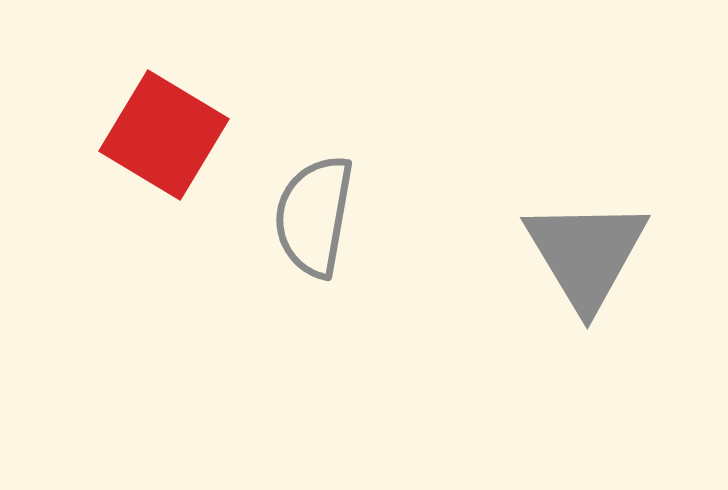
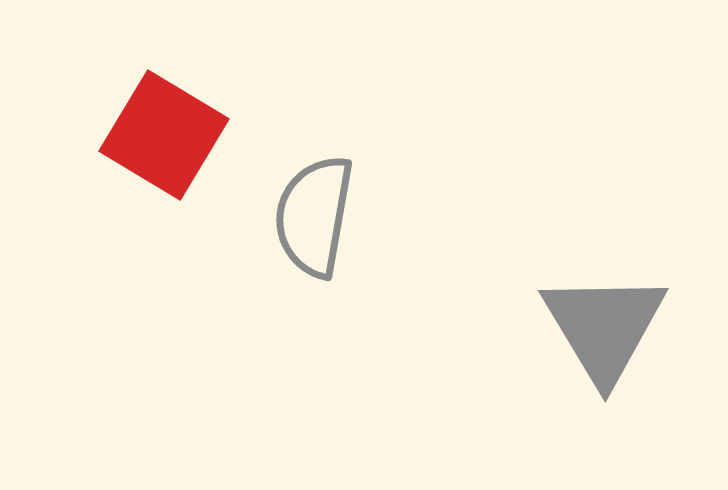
gray triangle: moved 18 px right, 73 px down
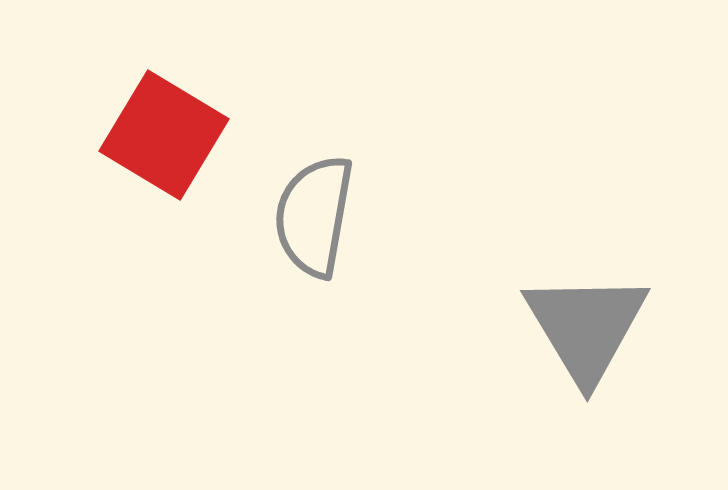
gray triangle: moved 18 px left
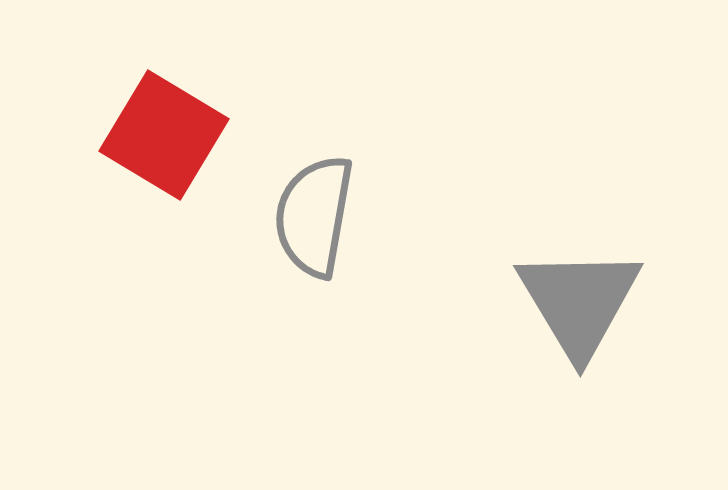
gray triangle: moved 7 px left, 25 px up
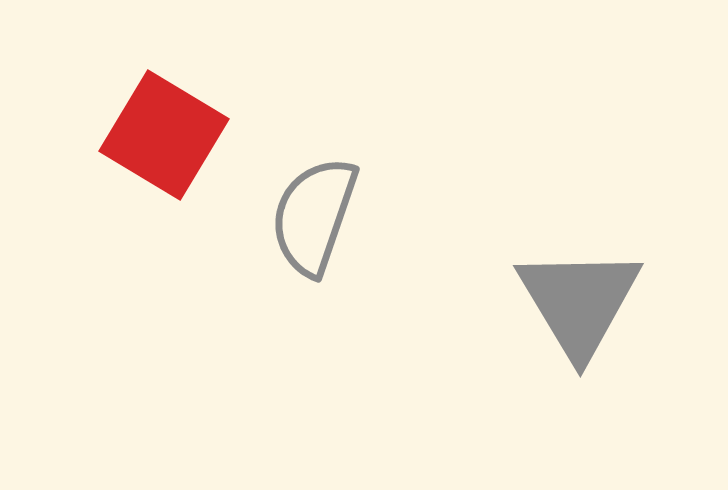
gray semicircle: rotated 9 degrees clockwise
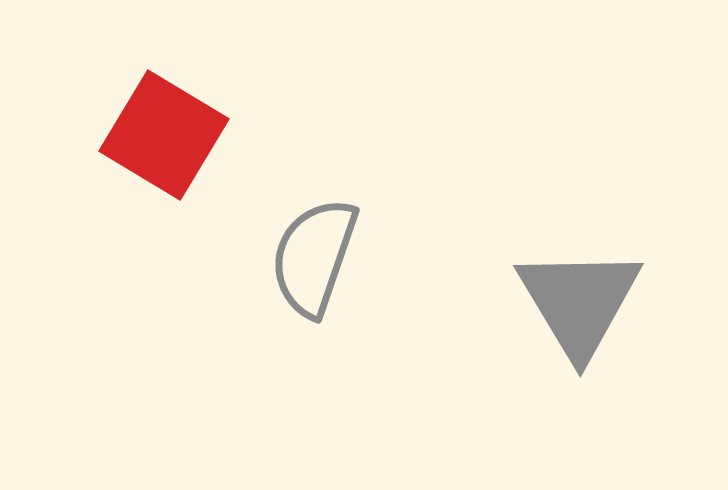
gray semicircle: moved 41 px down
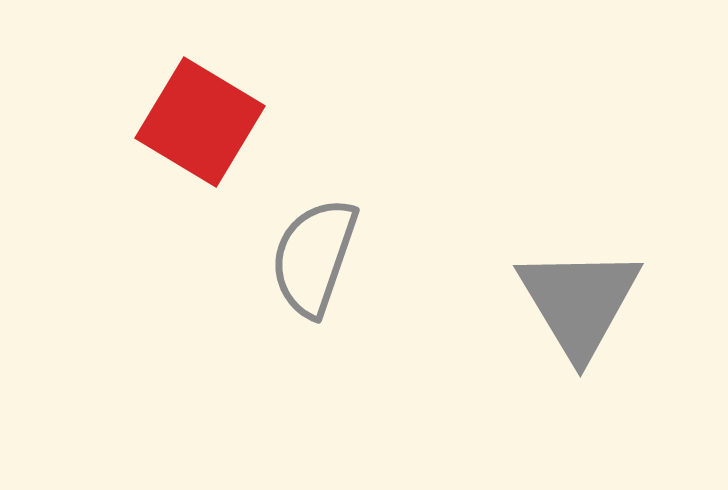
red square: moved 36 px right, 13 px up
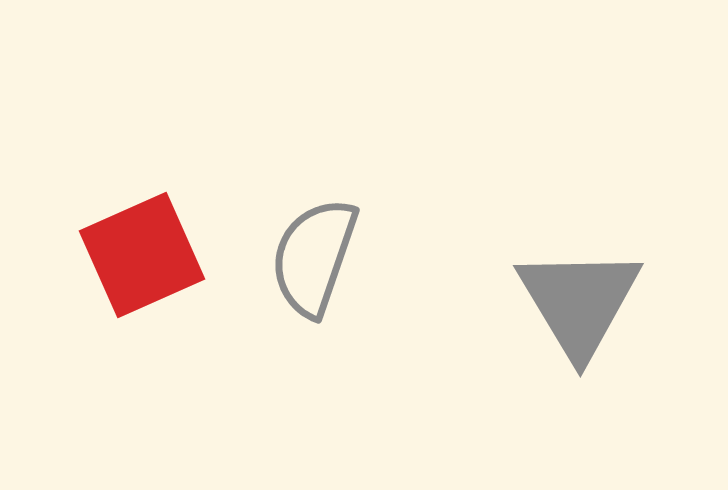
red square: moved 58 px left, 133 px down; rotated 35 degrees clockwise
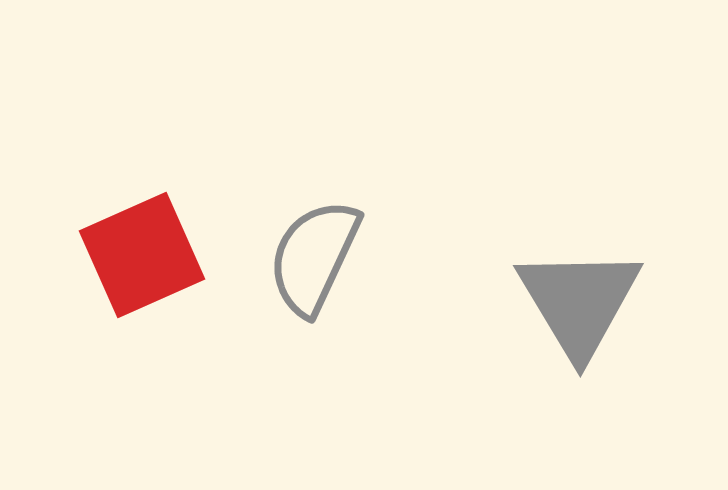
gray semicircle: rotated 6 degrees clockwise
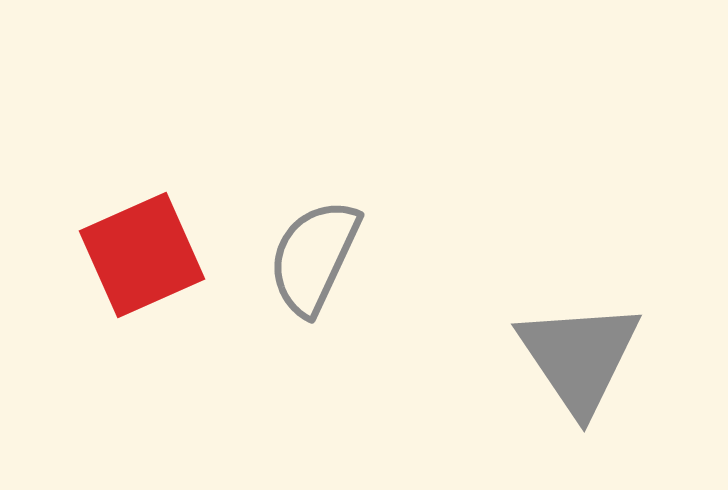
gray triangle: moved 55 px down; rotated 3 degrees counterclockwise
